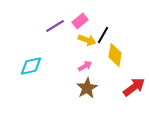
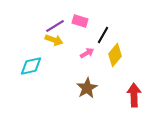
pink rectangle: rotated 56 degrees clockwise
yellow arrow: moved 33 px left
yellow diamond: rotated 30 degrees clockwise
pink arrow: moved 2 px right, 13 px up
red arrow: moved 8 px down; rotated 55 degrees counterclockwise
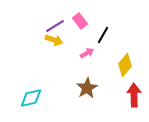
pink rectangle: rotated 35 degrees clockwise
yellow diamond: moved 10 px right, 10 px down
cyan diamond: moved 32 px down
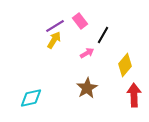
yellow arrow: rotated 78 degrees counterclockwise
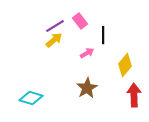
black line: rotated 30 degrees counterclockwise
yellow arrow: rotated 18 degrees clockwise
cyan diamond: rotated 30 degrees clockwise
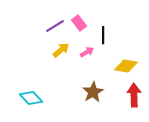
pink rectangle: moved 1 px left, 2 px down
yellow arrow: moved 7 px right, 10 px down
pink arrow: moved 1 px up
yellow diamond: moved 1 px right, 1 px down; rotated 60 degrees clockwise
brown star: moved 6 px right, 4 px down
cyan diamond: rotated 30 degrees clockwise
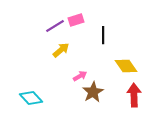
pink rectangle: moved 3 px left, 3 px up; rotated 70 degrees counterclockwise
pink arrow: moved 7 px left, 24 px down
yellow diamond: rotated 45 degrees clockwise
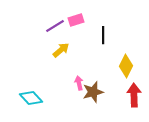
yellow diamond: rotated 60 degrees clockwise
pink arrow: moved 1 px left, 7 px down; rotated 72 degrees counterclockwise
brown star: rotated 15 degrees clockwise
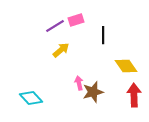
yellow diamond: rotated 60 degrees counterclockwise
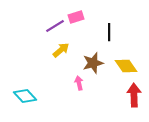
pink rectangle: moved 3 px up
black line: moved 6 px right, 3 px up
brown star: moved 29 px up
cyan diamond: moved 6 px left, 2 px up
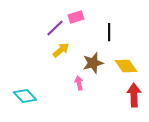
purple line: moved 2 px down; rotated 12 degrees counterclockwise
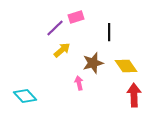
yellow arrow: moved 1 px right
